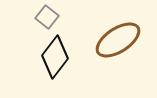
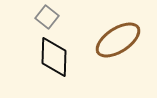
black diamond: moved 1 px left; rotated 36 degrees counterclockwise
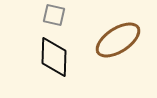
gray square: moved 7 px right, 2 px up; rotated 25 degrees counterclockwise
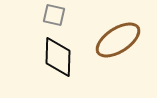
black diamond: moved 4 px right
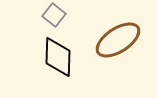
gray square: rotated 25 degrees clockwise
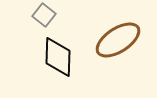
gray square: moved 10 px left
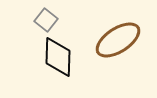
gray square: moved 2 px right, 5 px down
